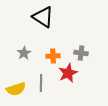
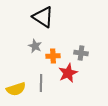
gray star: moved 11 px right, 7 px up; rotated 16 degrees counterclockwise
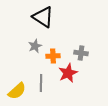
gray star: rotated 24 degrees clockwise
yellow semicircle: moved 1 px right, 2 px down; rotated 24 degrees counterclockwise
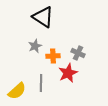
gray cross: moved 3 px left; rotated 16 degrees clockwise
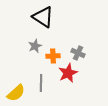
yellow semicircle: moved 1 px left, 2 px down
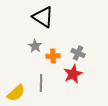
gray star: rotated 16 degrees counterclockwise
red star: moved 5 px right, 1 px down
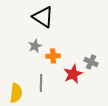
gray star: rotated 16 degrees clockwise
gray cross: moved 13 px right, 9 px down
yellow semicircle: rotated 42 degrees counterclockwise
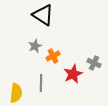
black triangle: moved 2 px up
orange cross: rotated 24 degrees counterclockwise
gray cross: moved 3 px right, 1 px down
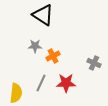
gray star: rotated 24 degrees clockwise
red star: moved 7 px left, 9 px down; rotated 24 degrees clockwise
gray line: rotated 24 degrees clockwise
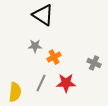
orange cross: moved 1 px right, 1 px down
yellow semicircle: moved 1 px left, 1 px up
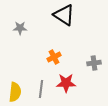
black triangle: moved 21 px right
gray star: moved 15 px left, 18 px up
gray cross: rotated 32 degrees counterclockwise
gray line: moved 6 px down; rotated 18 degrees counterclockwise
